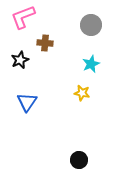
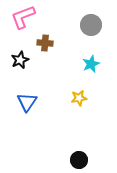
yellow star: moved 3 px left, 5 px down; rotated 21 degrees counterclockwise
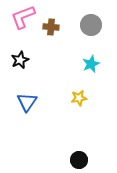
brown cross: moved 6 px right, 16 px up
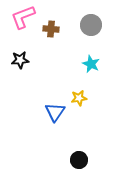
brown cross: moved 2 px down
black star: rotated 18 degrees clockwise
cyan star: rotated 24 degrees counterclockwise
blue triangle: moved 28 px right, 10 px down
